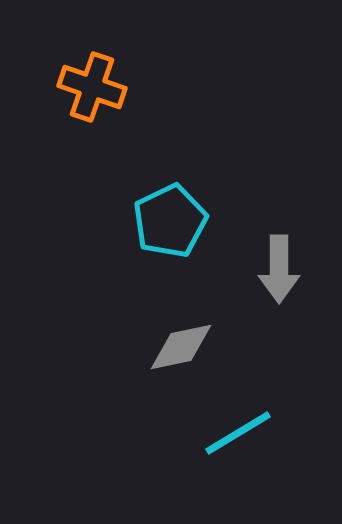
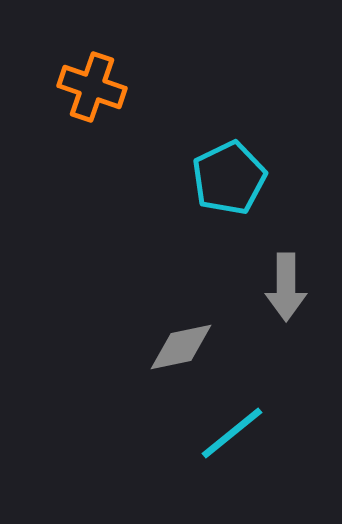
cyan pentagon: moved 59 px right, 43 px up
gray arrow: moved 7 px right, 18 px down
cyan line: moved 6 px left; rotated 8 degrees counterclockwise
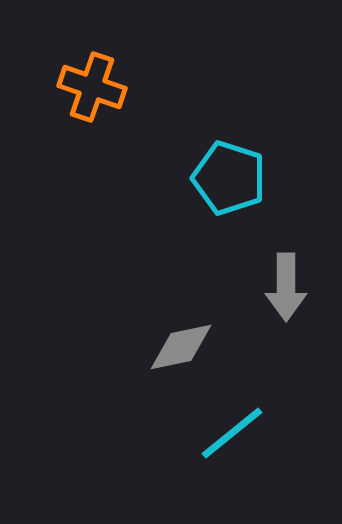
cyan pentagon: rotated 28 degrees counterclockwise
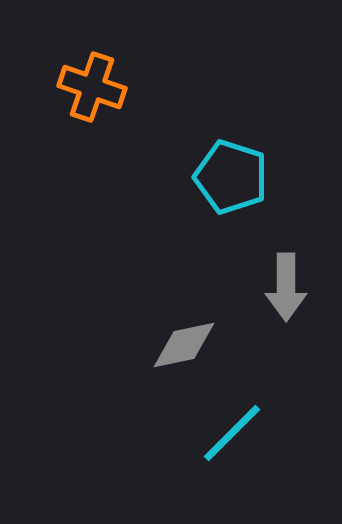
cyan pentagon: moved 2 px right, 1 px up
gray diamond: moved 3 px right, 2 px up
cyan line: rotated 6 degrees counterclockwise
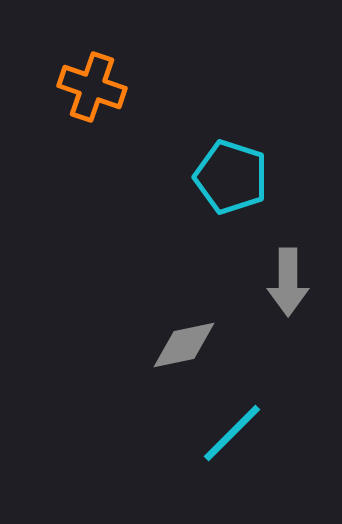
gray arrow: moved 2 px right, 5 px up
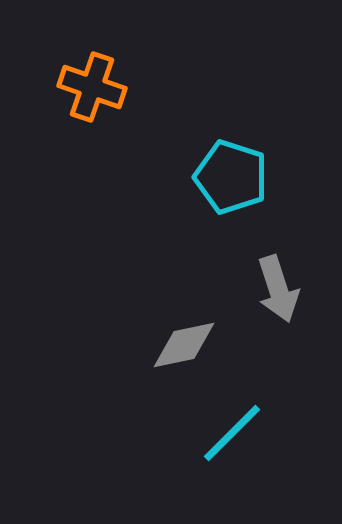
gray arrow: moved 10 px left, 7 px down; rotated 18 degrees counterclockwise
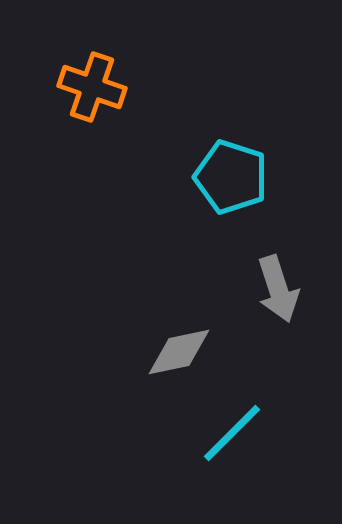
gray diamond: moved 5 px left, 7 px down
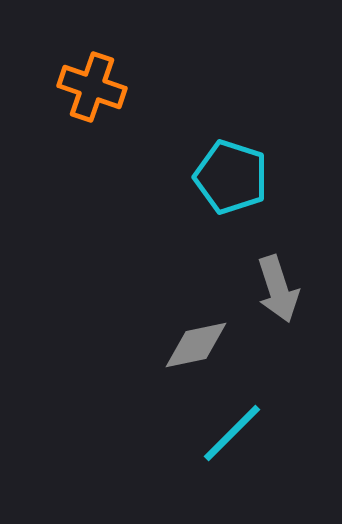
gray diamond: moved 17 px right, 7 px up
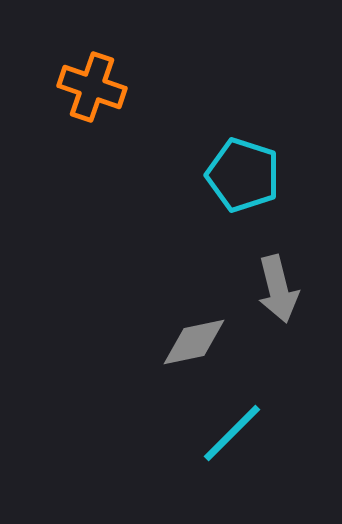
cyan pentagon: moved 12 px right, 2 px up
gray arrow: rotated 4 degrees clockwise
gray diamond: moved 2 px left, 3 px up
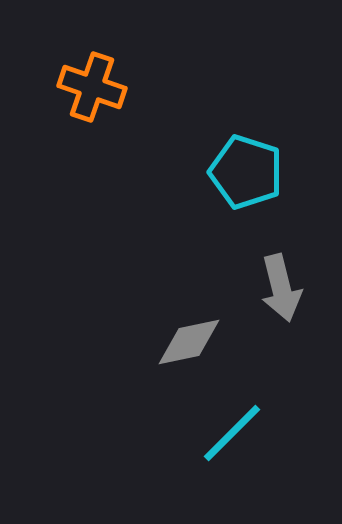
cyan pentagon: moved 3 px right, 3 px up
gray arrow: moved 3 px right, 1 px up
gray diamond: moved 5 px left
